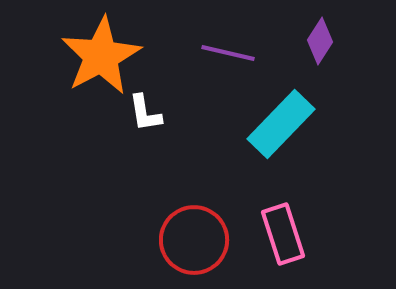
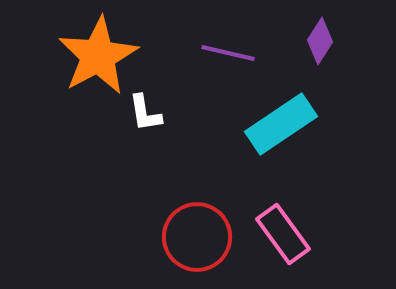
orange star: moved 3 px left
cyan rectangle: rotated 12 degrees clockwise
pink rectangle: rotated 18 degrees counterclockwise
red circle: moved 3 px right, 3 px up
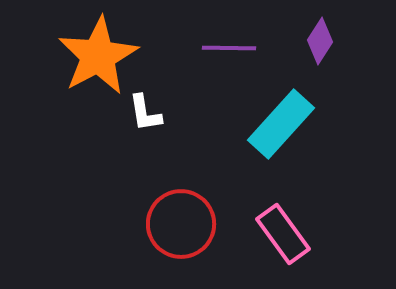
purple line: moved 1 px right, 5 px up; rotated 12 degrees counterclockwise
cyan rectangle: rotated 14 degrees counterclockwise
red circle: moved 16 px left, 13 px up
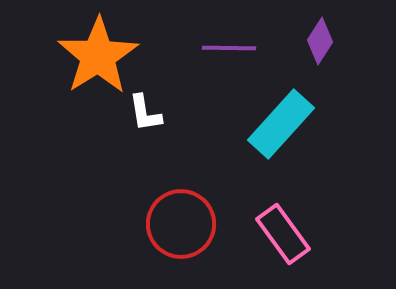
orange star: rotated 4 degrees counterclockwise
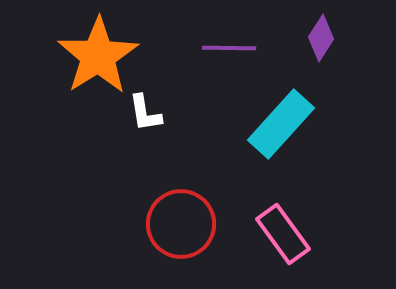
purple diamond: moved 1 px right, 3 px up
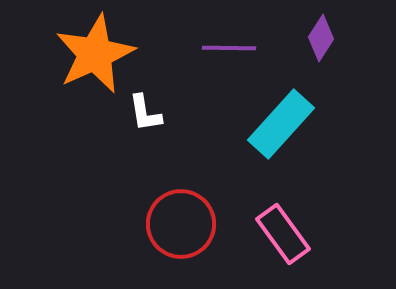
orange star: moved 3 px left, 2 px up; rotated 8 degrees clockwise
